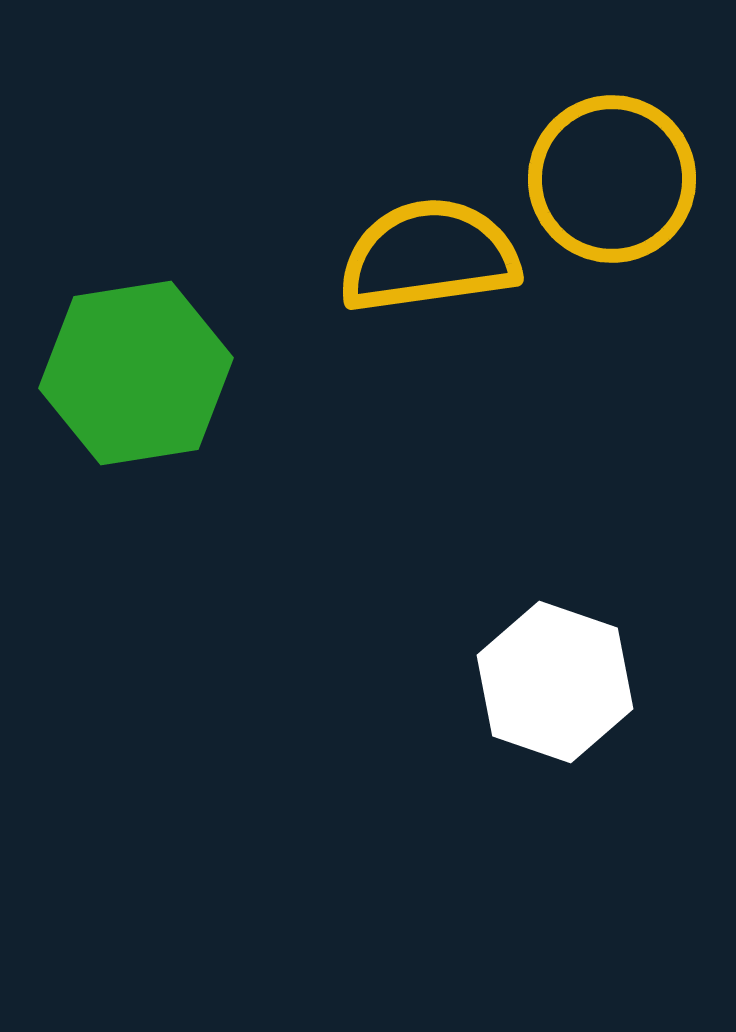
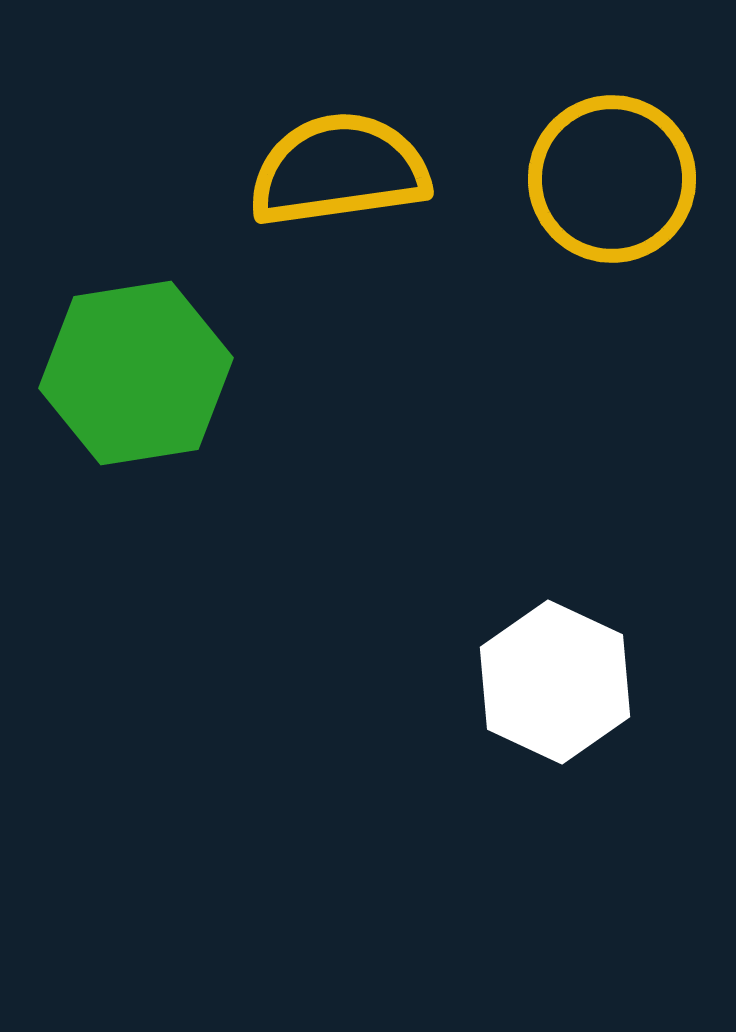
yellow semicircle: moved 90 px left, 86 px up
white hexagon: rotated 6 degrees clockwise
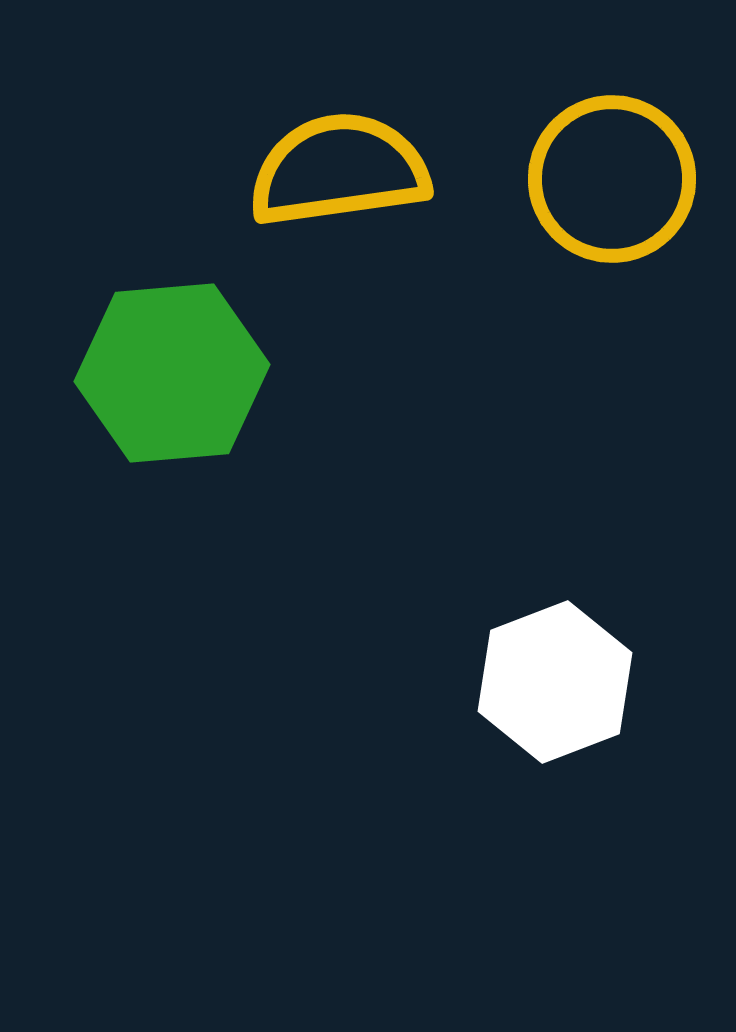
green hexagon: moved 36 px right; rotated 4 degrees clockwise
white hexagon: rotated 14 degrees clockwise
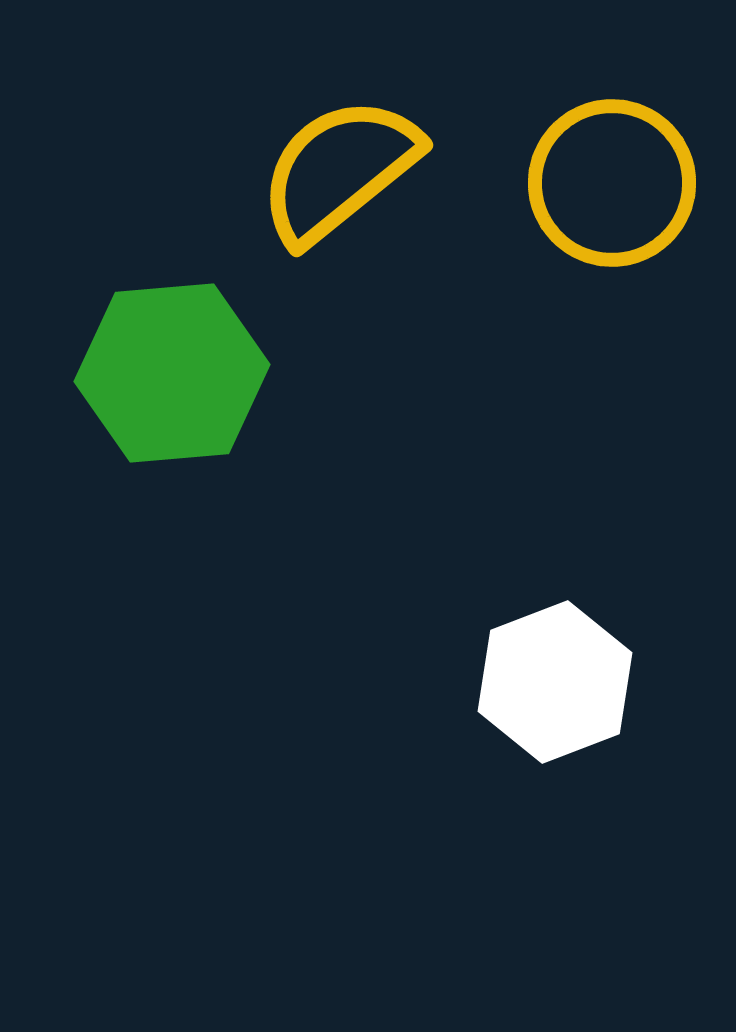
yellow semicircle: rotated 31 degrees counterclockwise
yellow circle: moved 4 px down
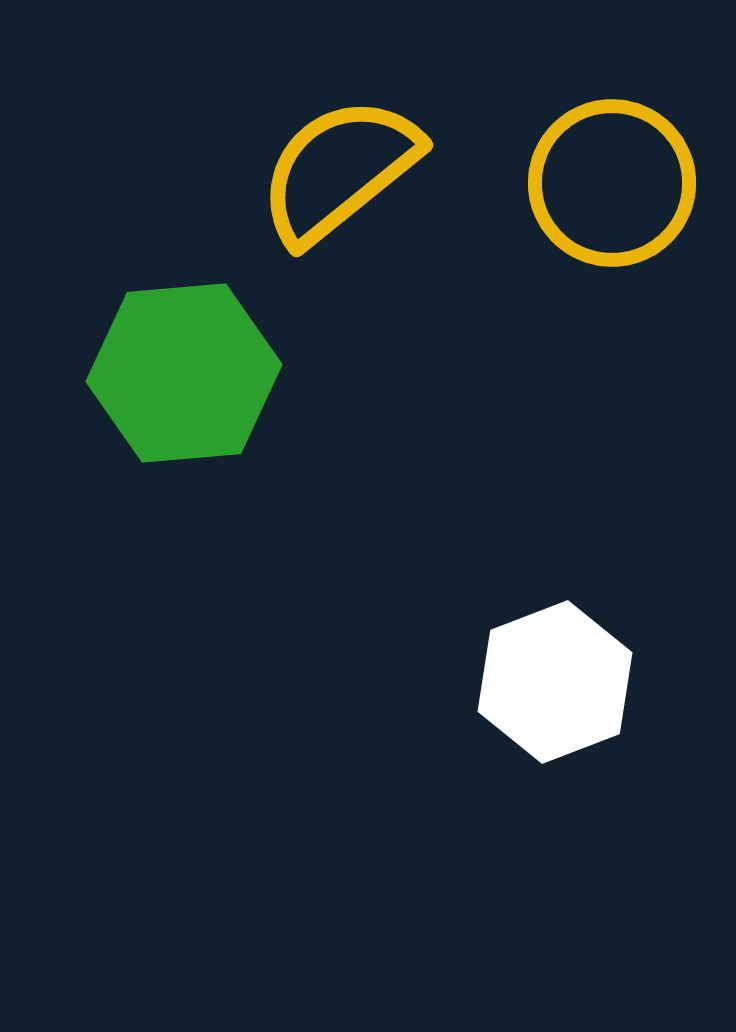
green hexagon: moved 12 px right
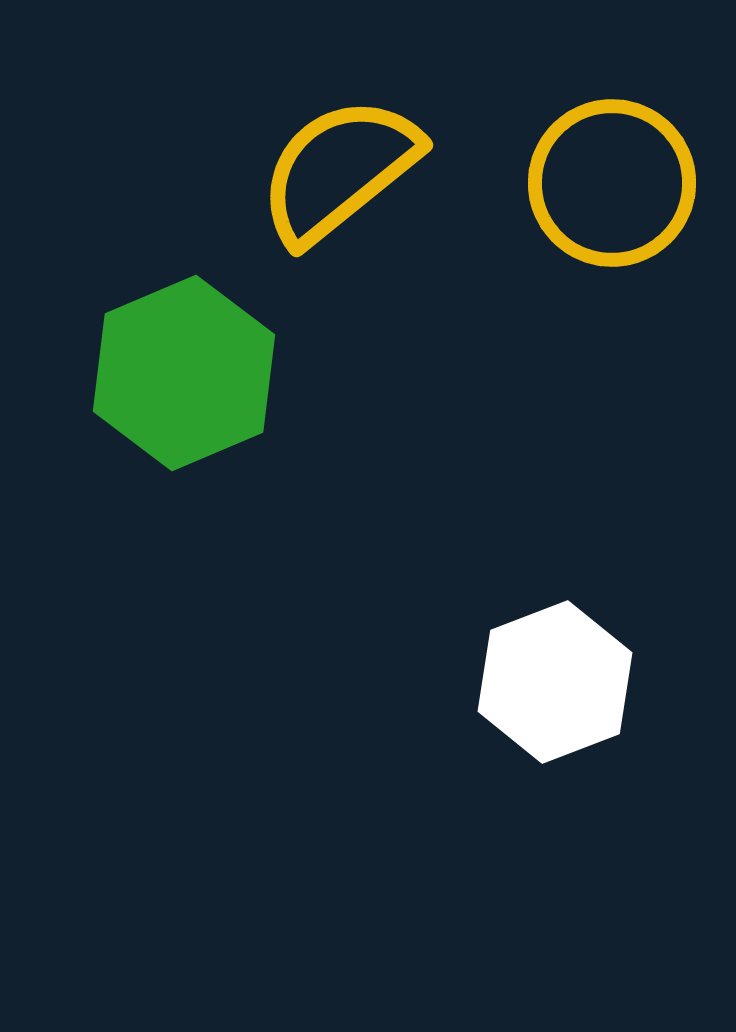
green hexagon: rotated 18 degrees counterclockwise
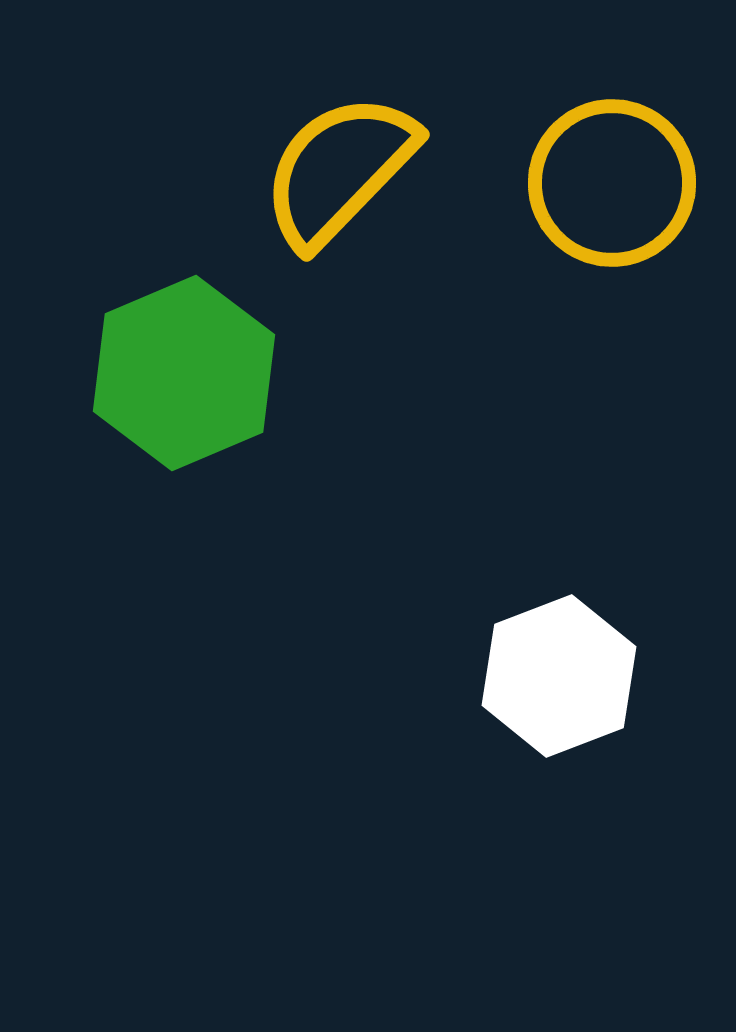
yellow semicircle: rotated 7 degrees counterclockwise
white hexagon: moved 4 px right, 6 px up
